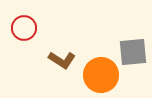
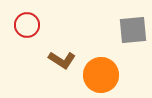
red circle: moved 3 px right, 3 px up
gray square: moved 22 px up
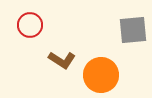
red circle: moved 3 px right
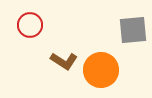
brown L-shape: moved 2 px right, 1 px down
orange circle: moved 5 px up
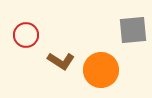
red circle: moved 4 px left, 10 px down
brown L-shape: moved 3 px left
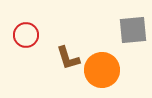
brown L-shape: moved 7 px right, 3 px up; rotated 40 degrees clockwise
orange circle: moved 1 px right
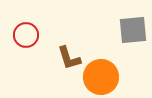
brown L-shape: moved 1 px right
orange circle: moved 1 px left, 7 px down
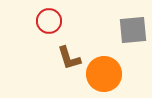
red circle: moved 23 px right, 14 px up
orange circle: moved 3 px right, 3 px up
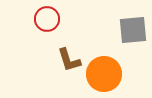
red circle: moved 2 px left, 2 px up
brown L-shape: moved 2 px down
